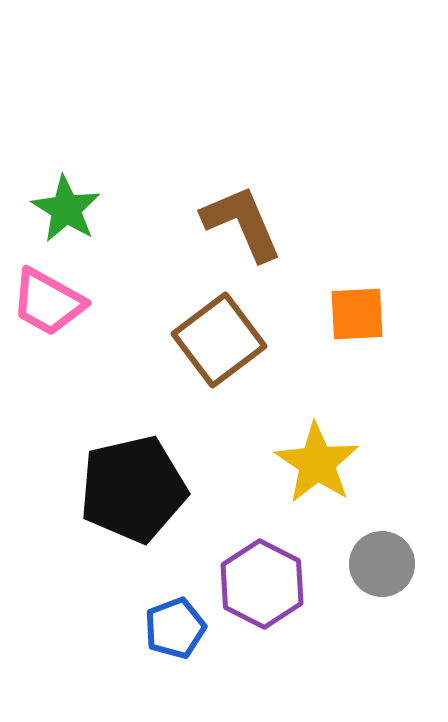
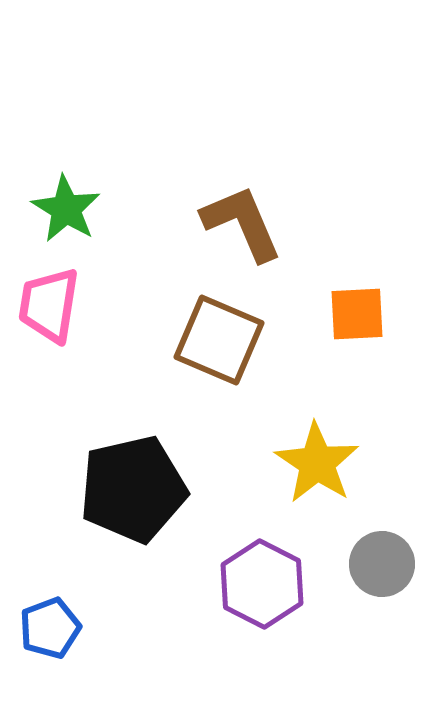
pink trapezoid: moved 1 px right, 3 px down; rotated 70 degrees clockwise
brown square: rotated 30 degrees counterclockwise
blue pentagon: moved 125 px left
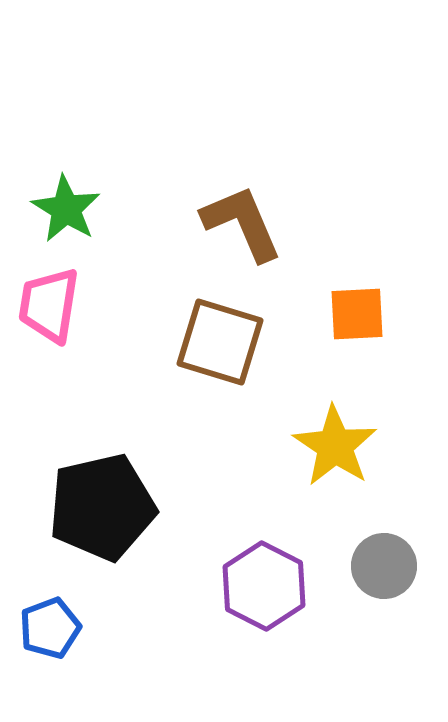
brown square: moved 1 px right, 2 px down; rotated 6 degrees counterclockwise
yellow star: moved 18 px right, 17 px up
black pentagon: moved 31 px left, 18 px down
gray circle: moved 2 px right, 2 px down
purple hexagon: moved 2 px right, 2 px down
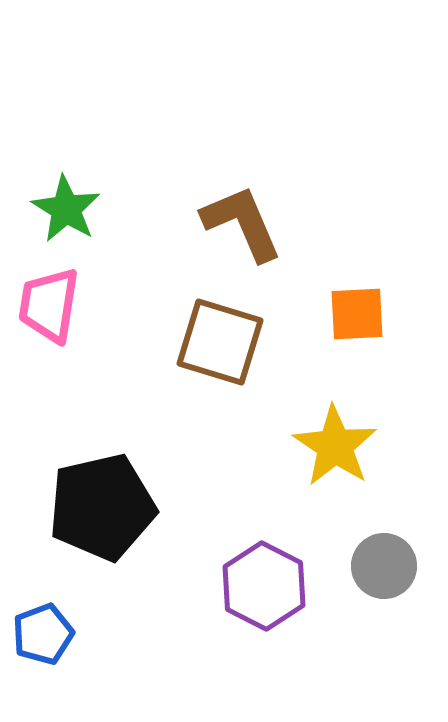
blue pentagon: moved 7 px left, 6 px down
